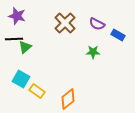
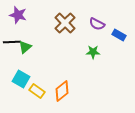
purple star: moved 1 px right, 1 px up
blue rectangle: moved 1 px right
black line: moved 2 px left, 3 px down
orange diamond: moved 6 px left, 8 px up
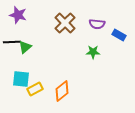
purple semicircle: rotated 21 degrees counterclockwise
cyan square: rotated 24 degrees counterclockwise
yellow rectangle: moved 2 px left, 2 px up; rotated 63 degrees counterclockwise
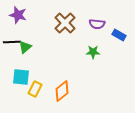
cyan square: moved 2 px up
yellow rectangle: rotated 35 degrees counterclockwise
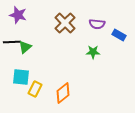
orange diamond: moved 1 px right, 2 px down
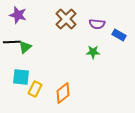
brown cross: moved 1 px right, 4 px up
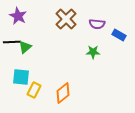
purple star: moved 1 px down; rotated 12 degrees clockwise
yellow rectangle: moved 1 px left, 1 px down
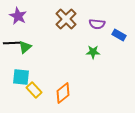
black line: moved 1 px down
yellow rectangle: rotated 70 degrees counterclockwise
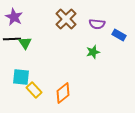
purple star: moved 4 px left, 1 px down
black line: moved 4 px up
green triangle: moved 4 px up; rotated 24 degrees counterclockwise
green star: rotated 16 degrees counterclockwise
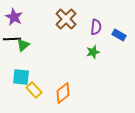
purple semicircle: moved 1 px left, 3 px down; rotated 91 degrees counterclockwise
green triangle: moved 2 px left, 2 px down; rotated 24 degrees clockwise
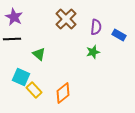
green triangle: moved 16 px right, 9 px down; rotated 40 degrees counterclockwise
cyan square: rotated 18 degrees clockwise
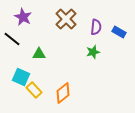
purple star: moved 9 px right
blue rectangle: moved 3 px up
black line: rotated 42 degrees clockwise
green triangle: rotated 40 degrees counterclockwise
